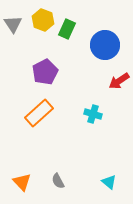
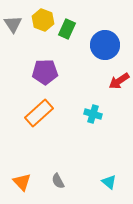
purple pentagon: rotated 25 degrees clockwise
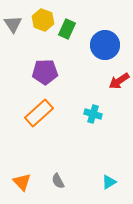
cyan triangle: rotated 49 degrees clockwise
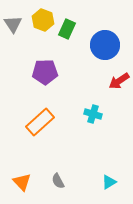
orange rectangle: moved 1 px right, 9 px down
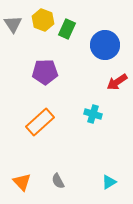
red arrow: moved 2 px left, 1 px down
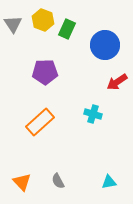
cyan triangle: rotated 21 degrees clockwise
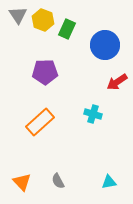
gray triangle: moved 5 px right, 9 px up
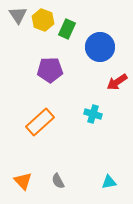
blue circle: moved 5 px left, 2 px down
purple pentagon: moved 5 px right, 2 px up
orange triangle: moved 1 px right, 1 px up
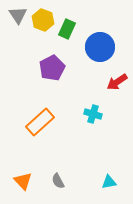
purple pentagon: moved 2 px right, 2 px up; rotated 25 degrees counterclockwise
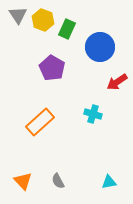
purple pentagon: rotated 15 degrees counterclockwise
